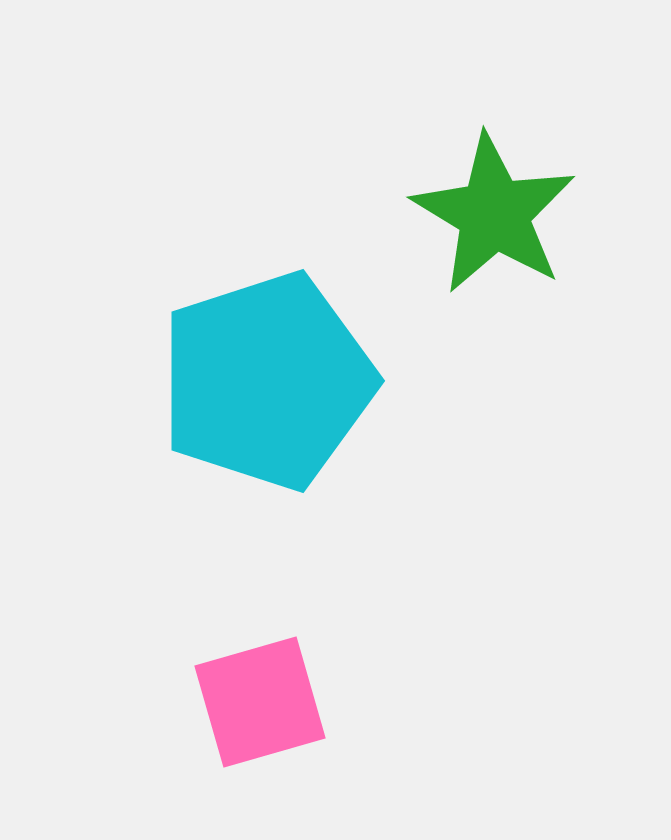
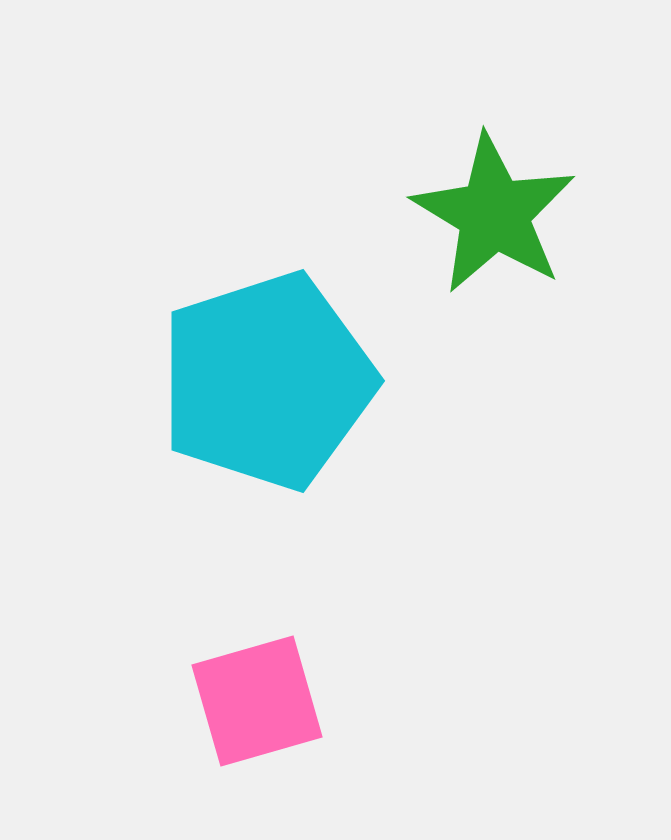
pink square: moved 3 px left, 1 px up
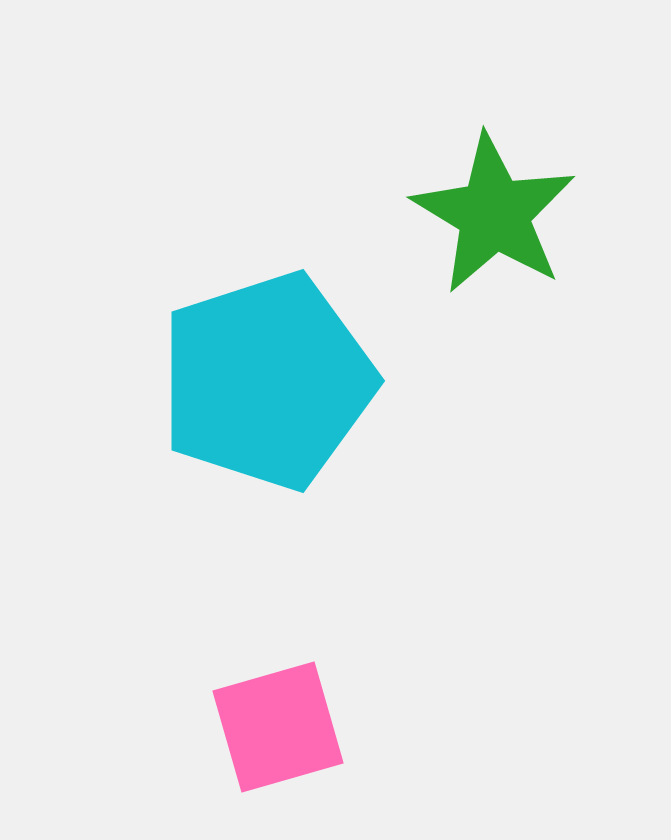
pink square: moved 21 px right, 26 px down
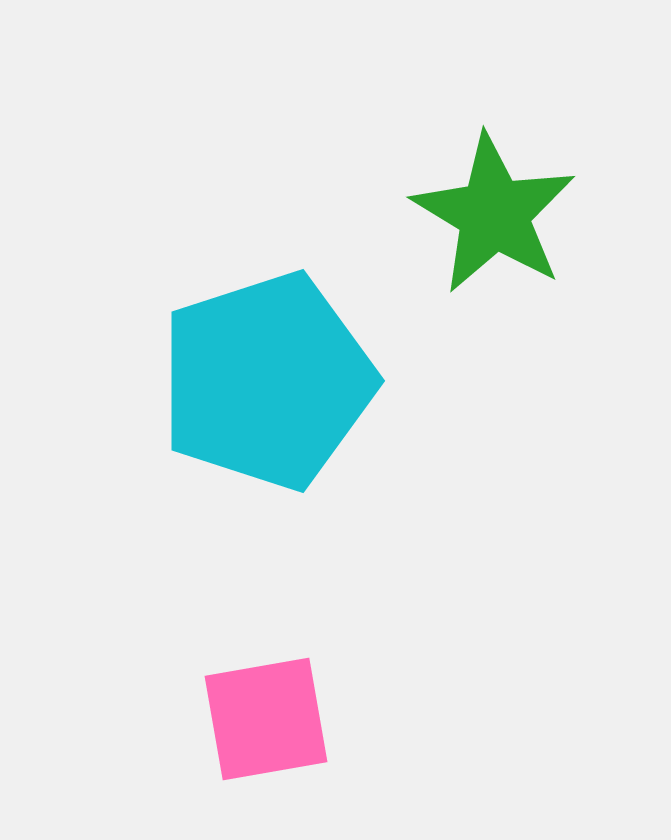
pink square: moved 12 px left, 8 px up; rotated 6 degrees clockwise
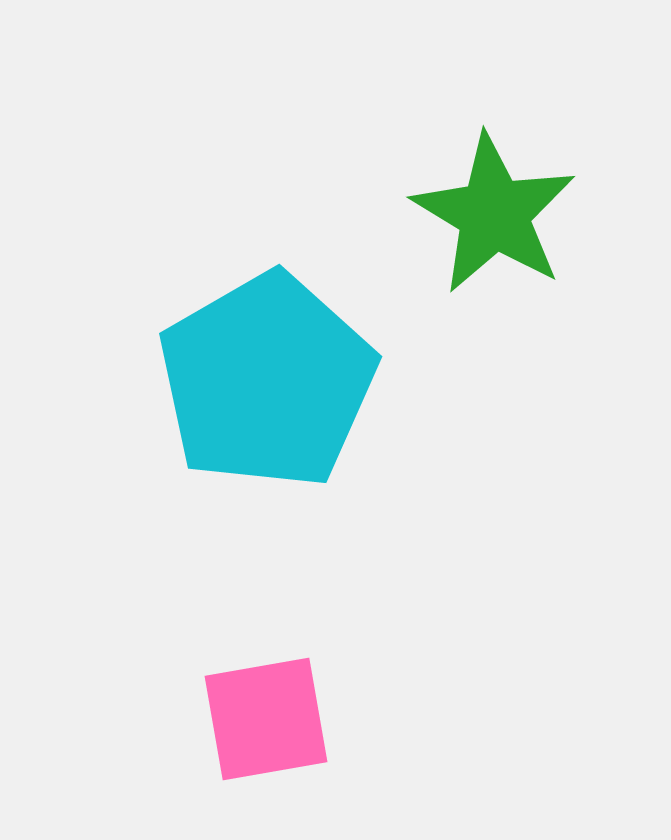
cyan pentagon: rotated 12 degrees counterclockwise
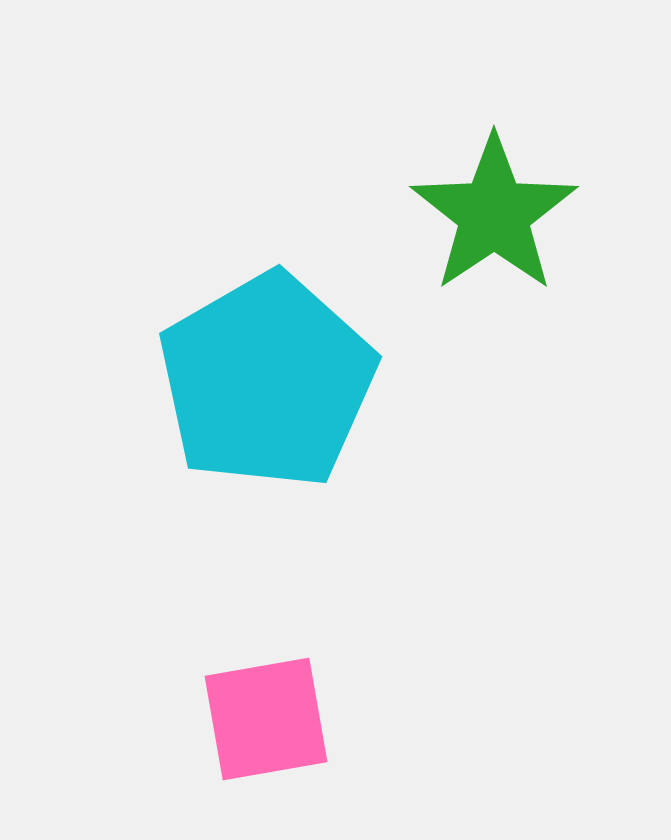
green star: rotated 7 degrees clockwise
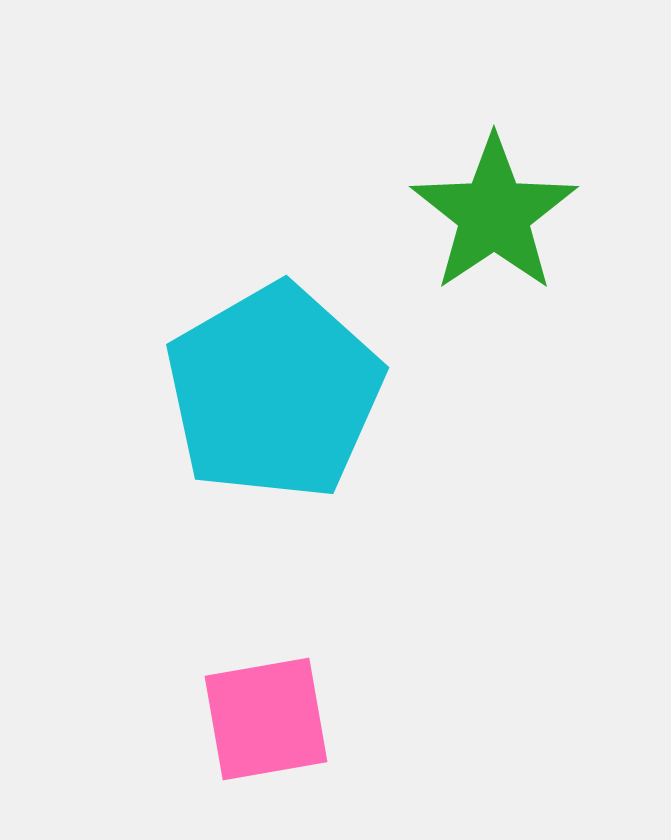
cyan pentagon: moved 7 px right, 11 px down
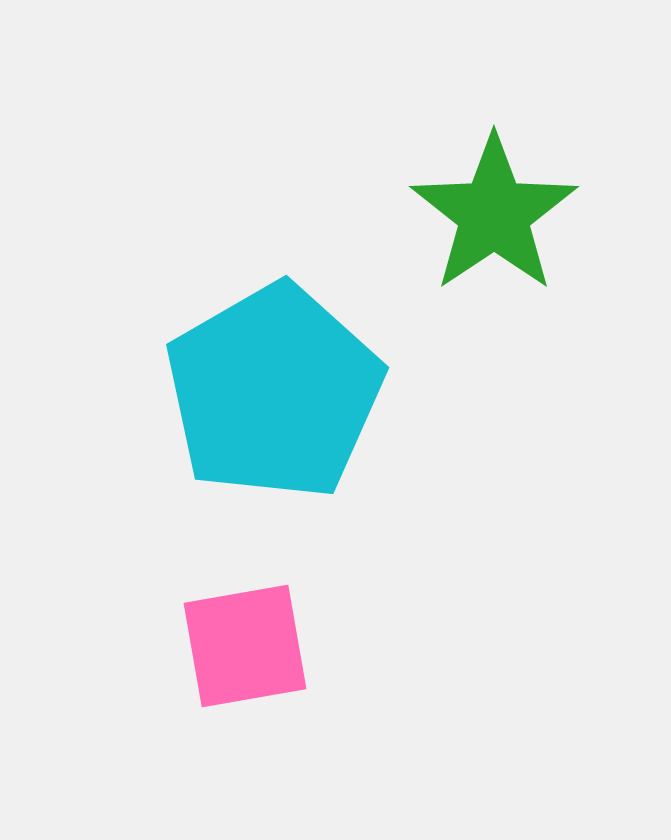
pink square: moved 21 px left, 73 px up
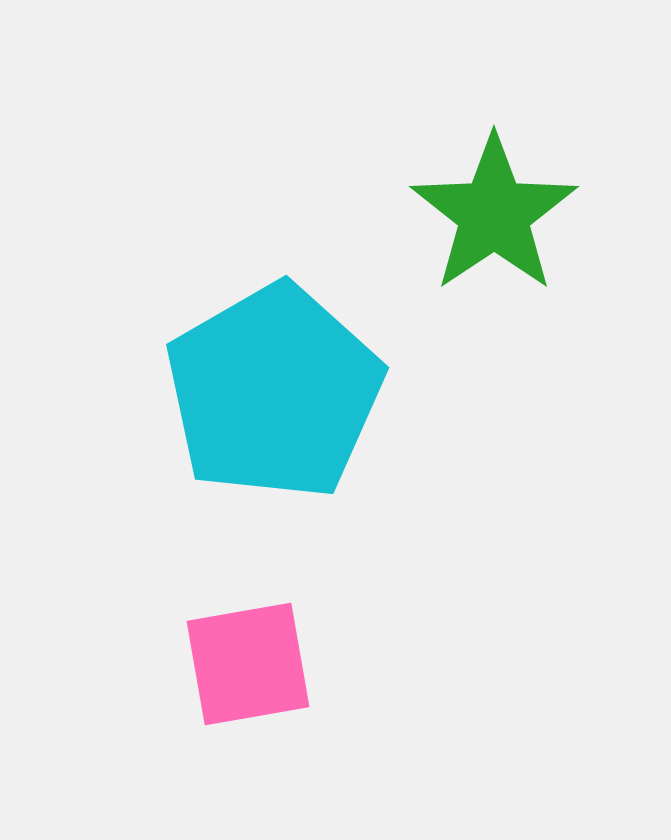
pink square: moved 3 px right, 18 px down
